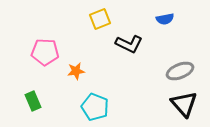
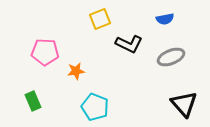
gray ellipse: moved 9 px left, 14 px up
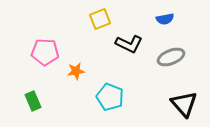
cyan pentagon: moved 15 px right, 10 px up
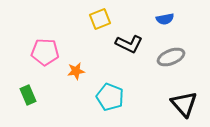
green rectangle: moved 5 px left, 6 px up
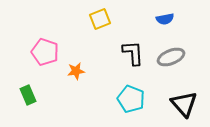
black L-shape: moved 4 px right, 9 px down; rotated 120 degrees counterclockwise
pink pentagon: rotated 16 degrees clockwise
cyan pentagon: moved 21 px right, 2 px down
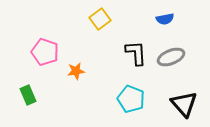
yellow square: rotated 15 degrees counterclockwise
black L-shape: moved 3 px right
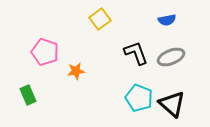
blue semicircle: moved 2 px right, 1 px down
black L-shape: rotated 16 degrees counterclockwise
cyan pentagon: moved 8 px right, 1 px up
black triangle: moved 12 px left; rotated 8 degrees counterclockwise
